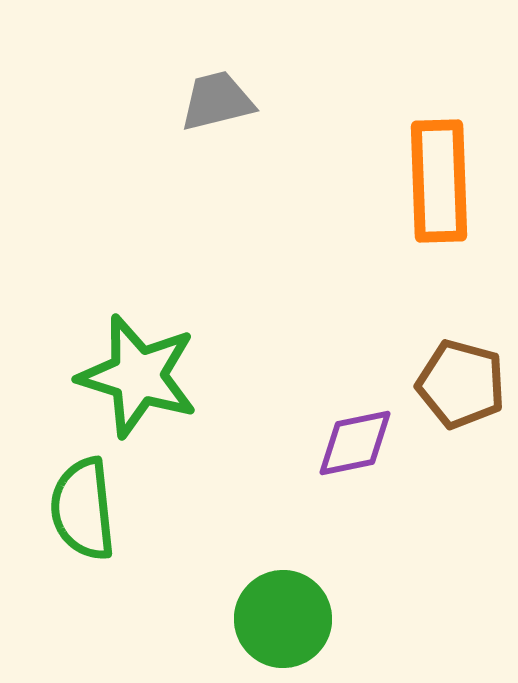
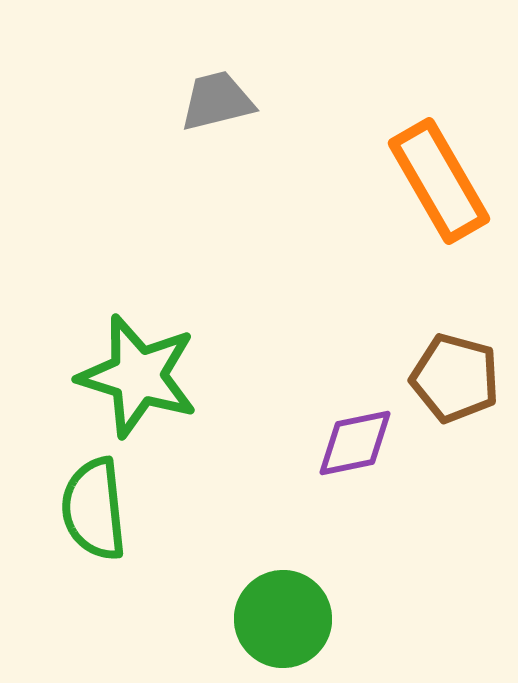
orange rectangle: rotated 28 degrees counterclockwise
brown pentagon: moved 6 px left, 6 px up
green semicircle: moved 11 px right
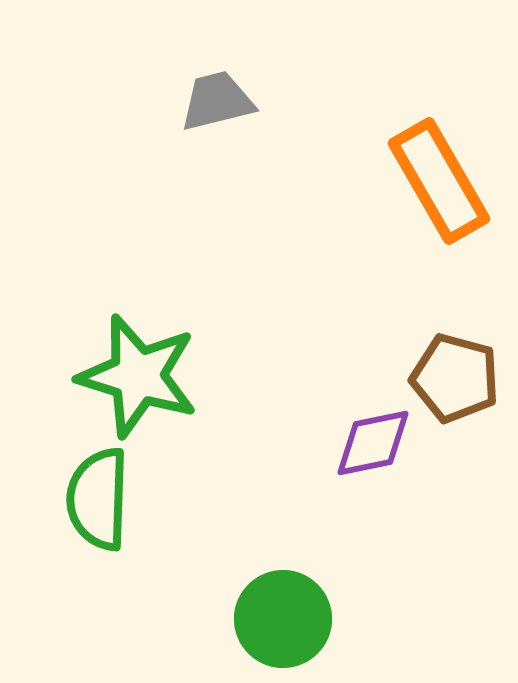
purple diamond: moved 18 px right
green semicircle: moved 4 px right, 10 px up; rotated 8 degrees clockwise
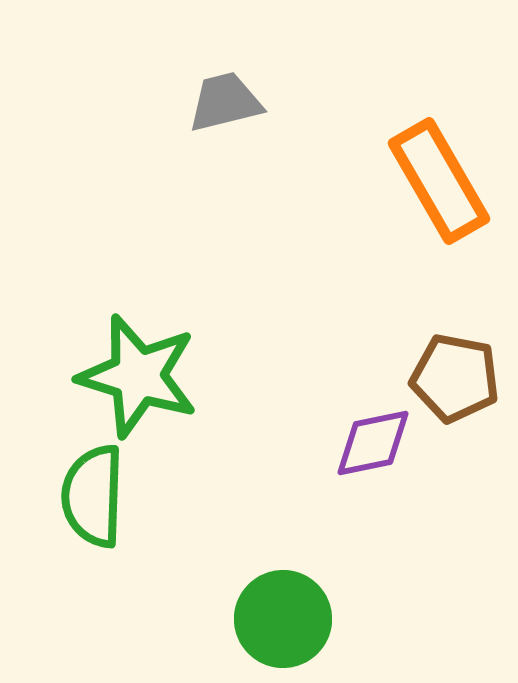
gray trapezoid: moved 8 px right, 1 px down
brown pentagon: rotated 4 degrees counterclockwise
green semicircle: moved 5 px left, 3 px up
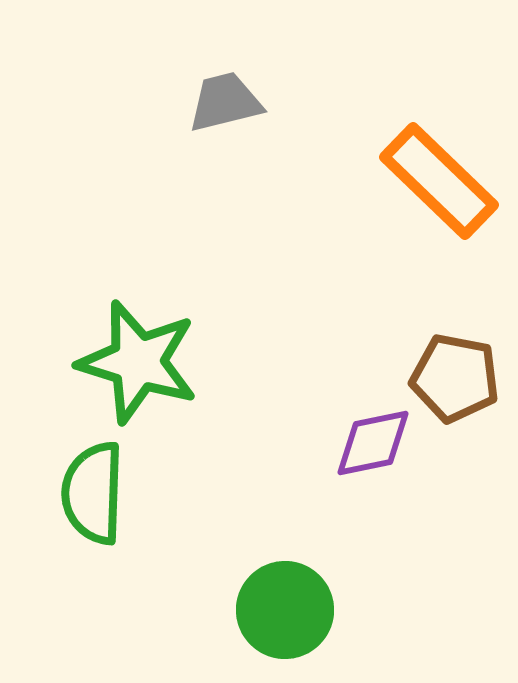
orange rectangle: rotated 16 degrees counterclockwise
green star: moved 14 px up
green semicircle: moved 3 px up
green circle: moved 2 px right, 9 px up
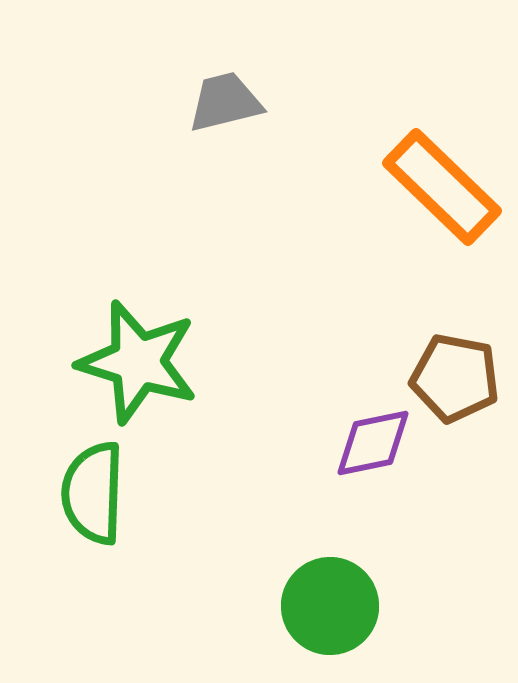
orange rectangle: moved 3 px right, 6 px down
green circle: moved 45 px right, 4 px up
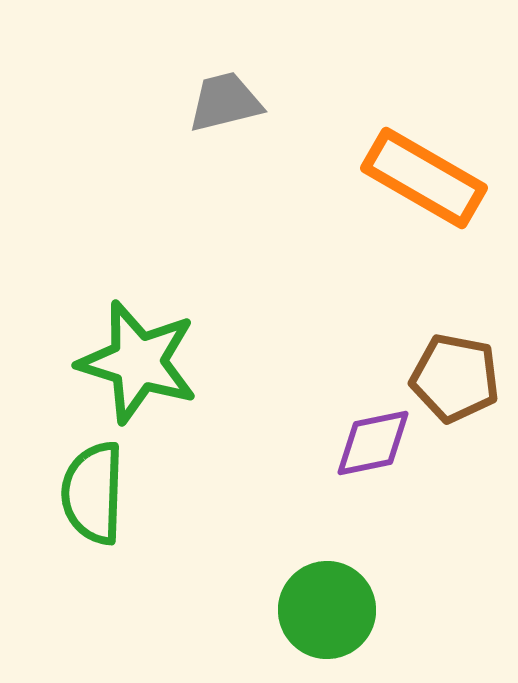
orange rectangle: moved 18 px left, 9 px up; rotated 14 degrees counterclockwise
green circle: moved 3 px left, 4 px down
